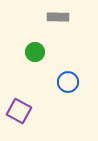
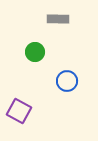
gray rectangle: moved 2 px down
blue circle: moved 1 px left, 1 px up
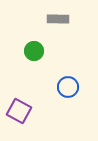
green circle: moved 1 px left, 1 px up
blue circle: moved 1 px right, 6 px down
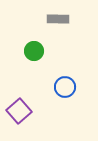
blue circle: moved 3 px left
purple square: rotated 20 degrees clockwise
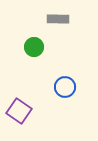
green circle: moved 4 px up
purple square: rotated 15 degrees counterclockwise
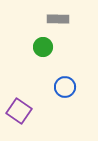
green circle: moved 9 px right
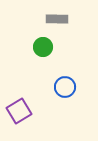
gray rectangle: moved 1 px left
purple square: rotated 25 degrees clockwise
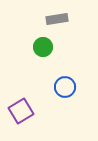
gray rectangle: rotated 10 degrees counterclockwise
purple square: moved 2 px right
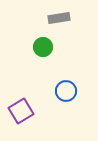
gray rectangle: moved 2 px right, 1 px up
blue circle: moved 1 px right, 4 px down
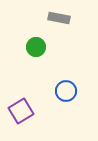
gray rectangle: rotated 20 degrees clockwise
green circle: moved 7 px left
